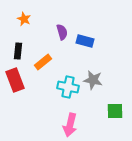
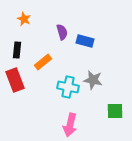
black rectangle: moved 1 px left, 1 px up
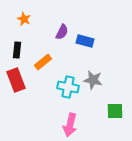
purple semicircle: rotated 42 degrees clockwise
red rectangle: moved 1 px right
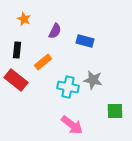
purple semicircle: moved 7 px left, 1 px up
red rectangle: rotated 30 degrees counterclockwise
pink arrow: moved 2 px right; rotated 65 degrees counterclockwise
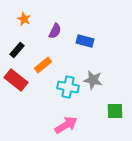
black rectangle: rotated 35 degrees clockwise
orange rectangle: moved 3 px down
pink arrow: moved 6 px left; rotated 70 degrees counterclockwise
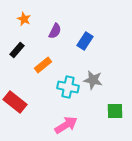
blue rectangle: rotated 72 degrees counterclockwise
red rectangle: moved 1 px left, 22 px down
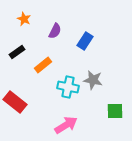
black rectangle: moved 2 px down; rotated 14 degrees clockwise
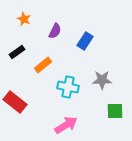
gray star: moved 9 px right; rotated 12 degrees counterclockwise
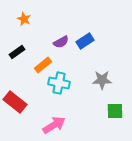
purple semicircle: moved 6 px right, 11 px down; rotated 35 degrees clockwise
blue rectangle: rotated 24 degrees clockwise
cyan cross: moved 9 px left, 4 px up
pink arrow: moved 12 px left
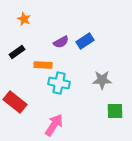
orange rectangle: rotated 42 degrees clockwise
pink arrow: rotated 25 degrees counterclockwise
